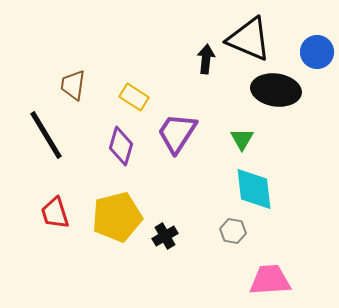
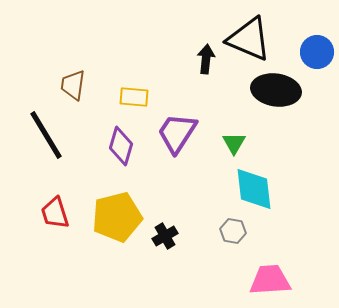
yellow rectangle: rotated 28 degrees counterclockwise
green triangle: moved 8 px left, 4 px down
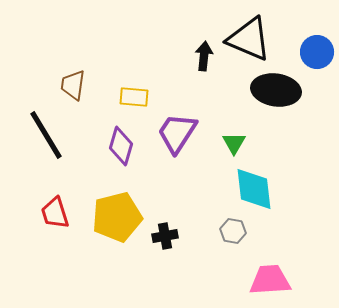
black arrow: moved 2 px left, 3 px up
black cross: rotated 20 degrees clockwise
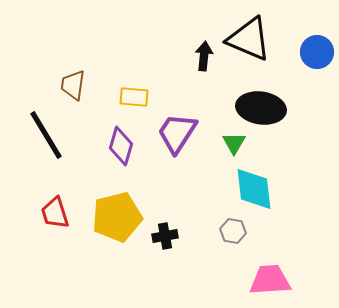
black ellipse: moved 15 px left, 18 px down
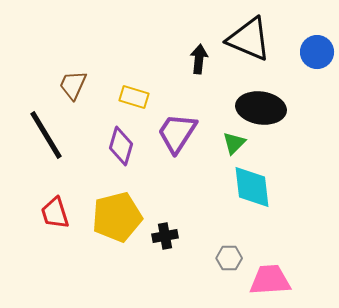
black arrow: moved 5 px left, 3 px down
brown trapezoid: rotated 16 degrees clockwise
yellow rectangle: rotated 12 degrees clockwise
green triangle: rotated 15 degrees clockwise
cyan diamond: moved 2 px left, 2 px up
gray hexagon: moved 4 px left, 27 px down; rotated 10 degrees counterclockwise
